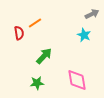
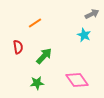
red semicircle: moved 1 px left, 14 px down
pink diamond: rotated 25 degrees counterclockwise
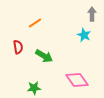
gray arrow: rotated 64 degrees counterclockwise
green arrow: rotated 78 degrees clockwise
green star: moved 3 px left, 5 px down
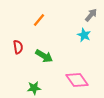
gray arrow: moved 1 px left, 1 px down; rotated 40 degrees clockwise
orange line: moved 4 px right, 3 px up; rotated 16 degrees counterclockwise
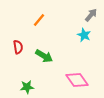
green star: moved 7 px left, 1 px up
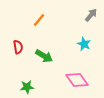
cyan star: moved 9 px down
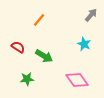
red semicircle: rotated 48 degrees counterclockwise
green star: moved 8 px up
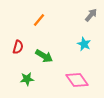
red semicircle: rotated 72 degrees clockwise
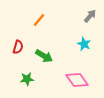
gray arrow: moved 1 px left, 1 px down
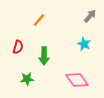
green arrow: rotated 60 degrees clockwise
